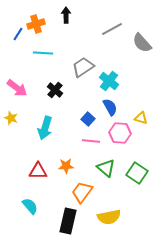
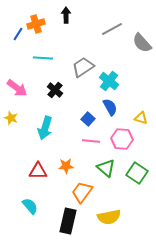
cyan line: moved 5 px down
pink hexagon: moved 2 px right, 6 px down
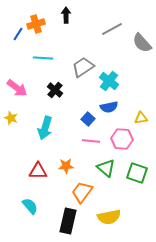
blue semicircle: moved 1 px left; rotated 108 degrees clockwise
yellow triangle: rotated 24 degrees counterclockwise
green square: rotated 15 degrees counterclockwise
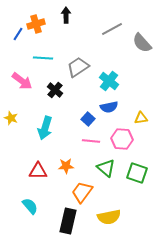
gray trapezoid: moved 5 px left
pink arrow: moved 5 px right, 7 px up
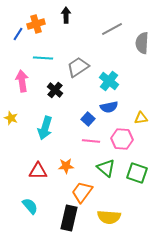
gray semicircle: rotated 45 degrees clockwise
pink arrow: rotated 135 degrees counterclockwise
yellow semicircle: rotated 15 degrees clockwise
black rectangle: moved 1 px right, 3 px up
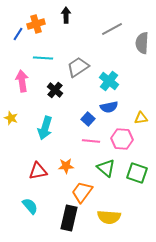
red triangle: rotated 12 degrees counterclockwise
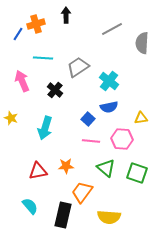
pink arrow: rotated 15 degrees counterclockwise
black rectangle: moved 6 px left, 3 px up
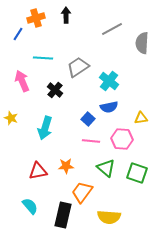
orange cross: moved 6 px up
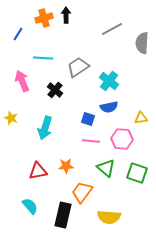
orange cross: moved 8 px right
blue square: rotated 24 degrees counterclockwise
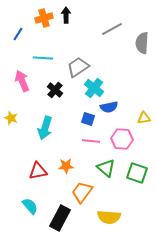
cyan cross: moved 15 px left, 7 px down
yellow triangle: moved 3 px right
black rectangle: moved 3 px left, 3 px down; rotated 15 degrees clockwise
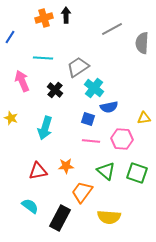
blue line: moved 8 px left, 3 px down
green triangle: moved 3 px down
cyan semicircle: rotated 12 degrees counterclockwise
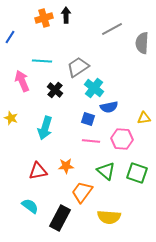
cyan line: moved 1 px left, 3 px down
